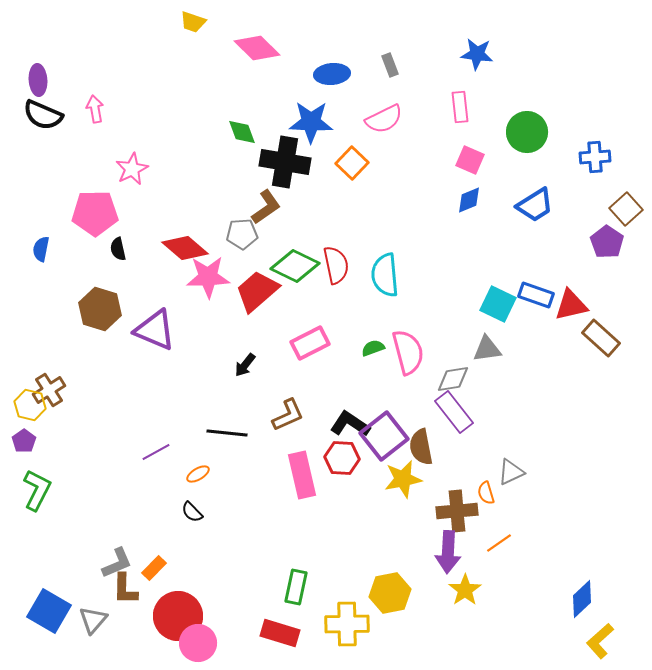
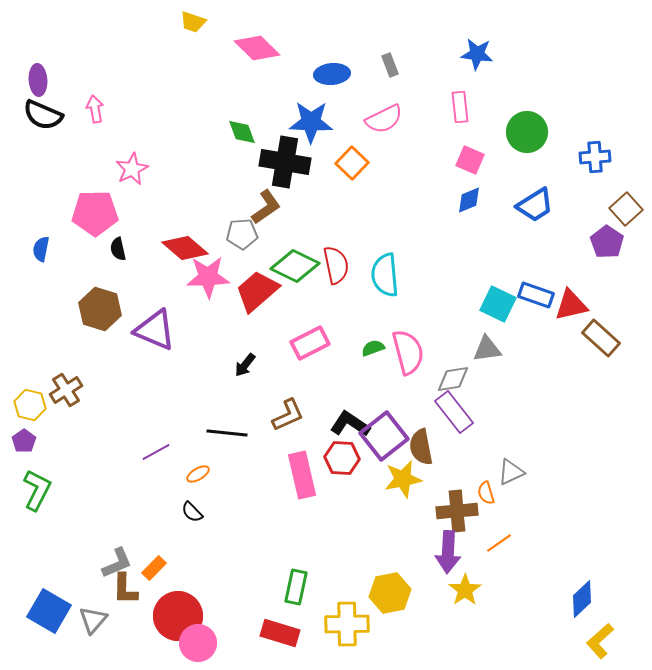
brown cross at (49, 390): moved 17 px right
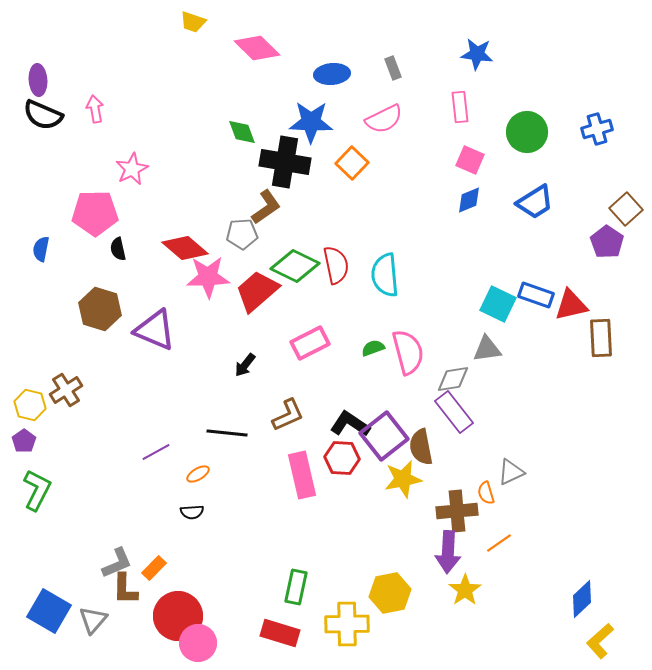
gray rectangle at (390, 65): moved 3 px right, 3 px down
blue cross at (595, 157): moved 2 px right, 28 px up; rotated 12 degrees counterclockwise
blue trapezoid at (535, 205): moved 3 px up
brown rectangle at (601, 338): rotated 45 degrees clockwise
black semicircle at (192, 512): rotated 50 degrees counterclockwise
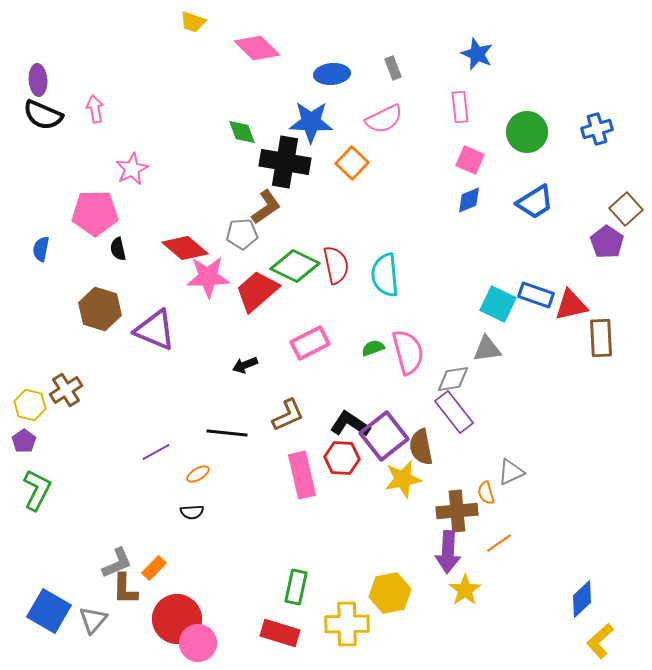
blue star at (477, 54): rotated 16 degrees clockwise
black arrow at (245, 365): rotated 30 degrees clockwise
red circle at (178, 616): moved 1 px left, 3 px down
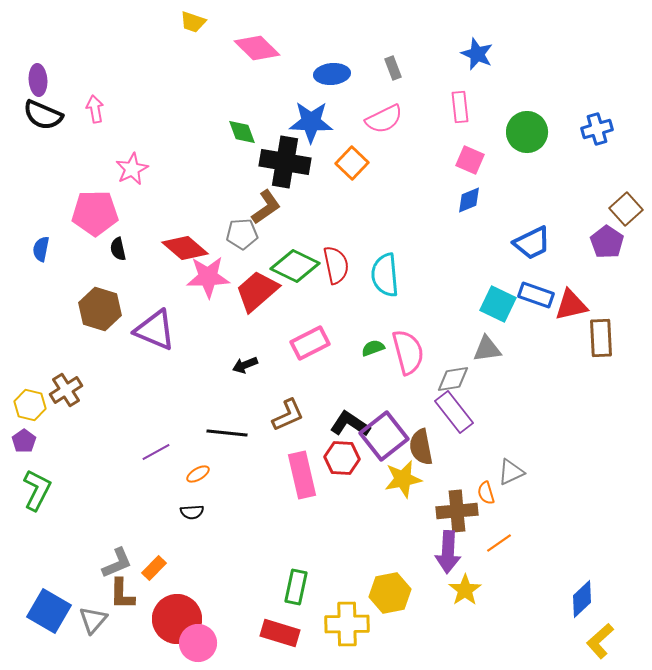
blue trapezoid at (535, 202): moved 3 px left, 41 px down; rotated 6 degrees clockwise
brown L-shape at (125, 589): moved 3 px left, 5 px down
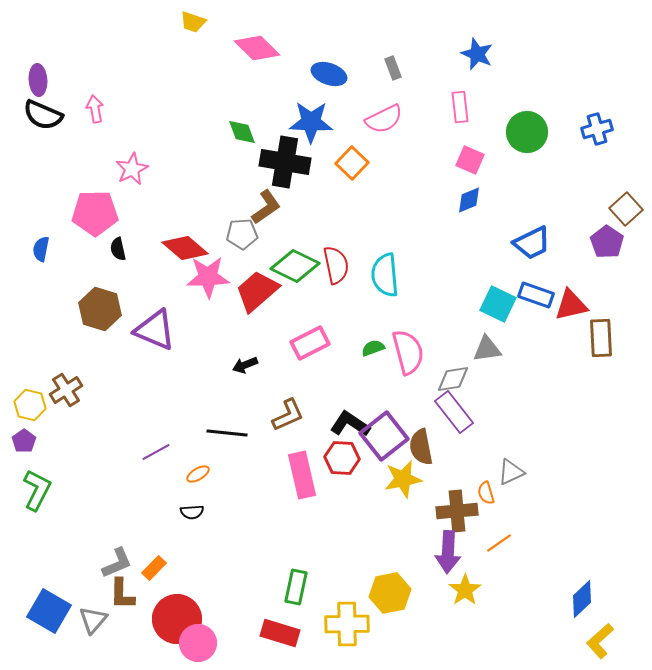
blue ellipse at (332, 74): moved 3 px left; rotated 24 degrees clockwise
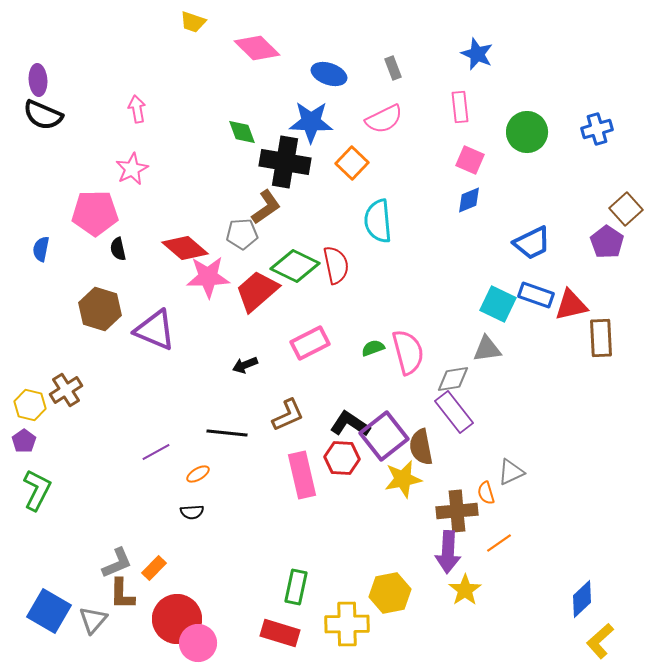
pink arrow at (95, 109): moved 42 px right
cyan semicircle at (385, 275): moved 7 px left, 54 px up
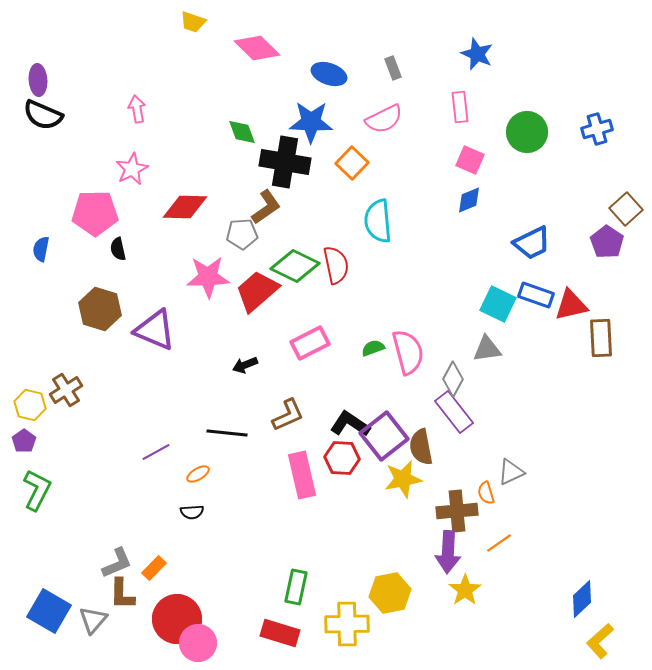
red diamond at (185, 248): moved 41 px up; rotated 39 degrees counterclockwise
gray diamond at (453, 379): rotated 52 degrees counterclockwise
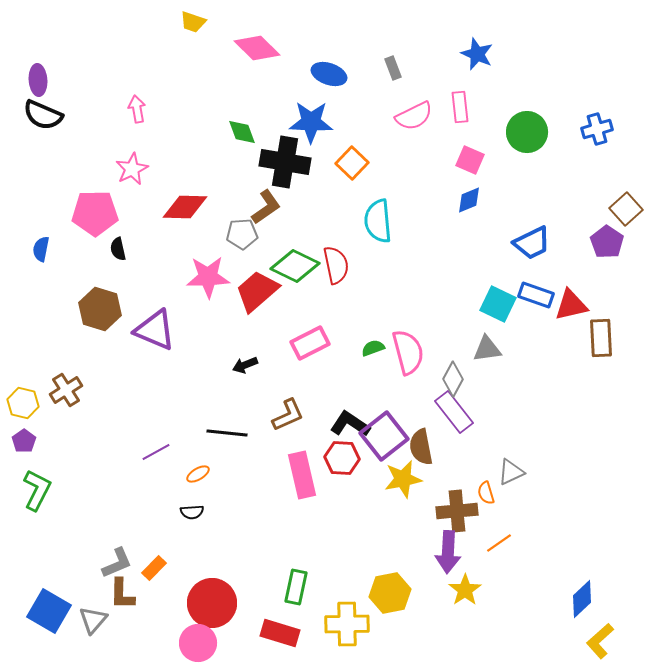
pink semicircle at (384, 119): moved 30 px right, 3 px up
yellow hexagon at (30, 405): moved 7 px left, 2 px up
red circle at (177, 619): moved 35 px right, 16 px up
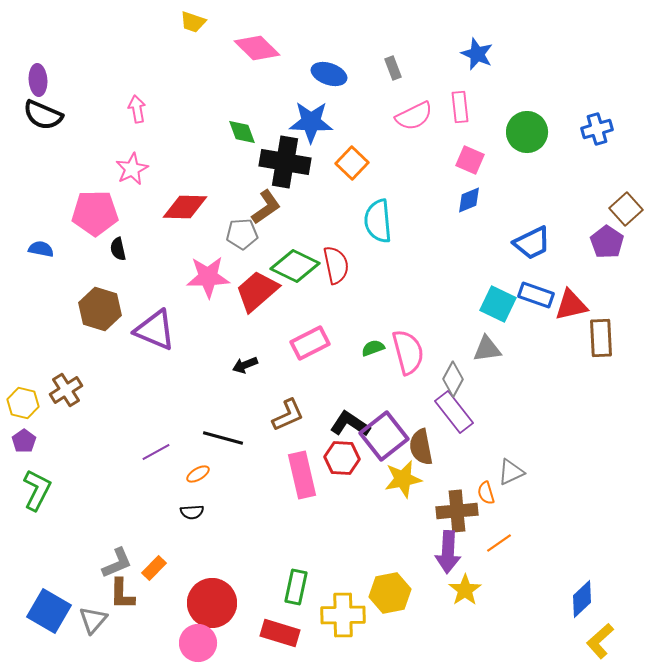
blue semicircle at (41, 249): rotated 90 degrees clockwise
black line at (227, 433): moved 4 px left, 5 px down; rotated 9 degrees clockwise
yellow cross at (347, 624): moved 4 px left, 9 px up
